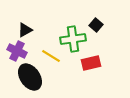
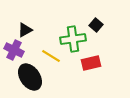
purple cross: moved 3 px left, 1 px up
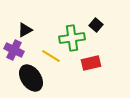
green cross: moved 1 px left, 1 px up
black ellipse: moved 1 px right, 1 px down
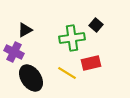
purple cross: moved 2 px down
yellow line: moved 16 px right, 17 px down
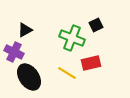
black square: rotated 24 degrees clockwise
green cross: rotated 30 degrees clockwise
black ellipse: moved 2 px left, 1 px up
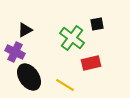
black square: moved 1 px right, 1 px up; rotated 16 degrees clockwise
green cross: rotated 15 degrees clockwise
purple cross: moved 1 px right
yellow line: moved 2 px left, 12 px down
